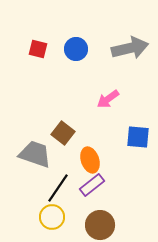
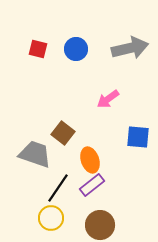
yellow circle: moved 1 px left, 1 px down
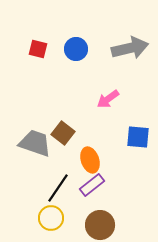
gray trapezoid: moved 11 px up
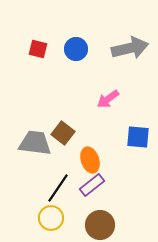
gray trapezoid: rotated 12 degrees counterclockwise
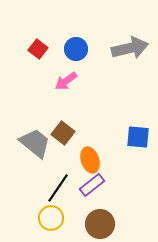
red square: rotated 24 degrees clockwise
pink arrow: moved 42 px left, 18 px up
gray trapezoid: rotated 32 degrees clockwise
brown circle: moved 1 px up
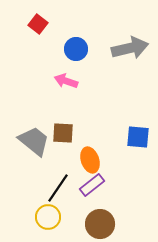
red square: moved 25 px up
pink arrow: rotated 55 degrees clockwise
brown square: rotated 35 degrees counterclockwise
gray trapezoid: moved 1 px left, 2 px up
yellow circle: moved 3 px left, 1 px up
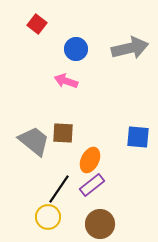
red square: moved 1 px left
orange ellipse: rotated 45 degrees clockwise
black line: moved 1 px right, 1 px down
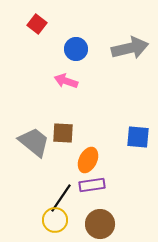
gray trapezoid: moved 1 px down
orange ellipse: moved 2 px left
purple rectangle: rotated 30 degrees clockwise
black line: moved 2 px right, 9 px down
yellow circle: moved 7 px right, 3 px down
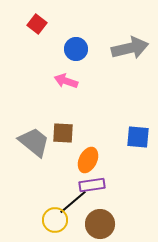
black line: moved 12 px right, 4 px down; rotated 16 degrees clockwise
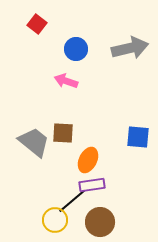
black line: moved 1 px left, 1 px up
brown circle: moved 2 px up
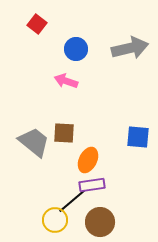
brown square: moved 1 px right
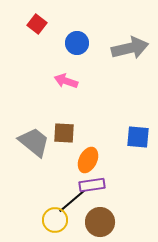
blue circle: moved 1 px right, 6 px up
